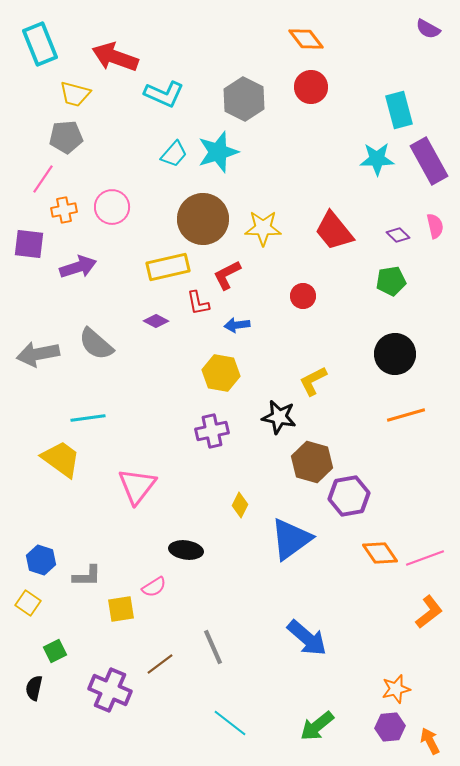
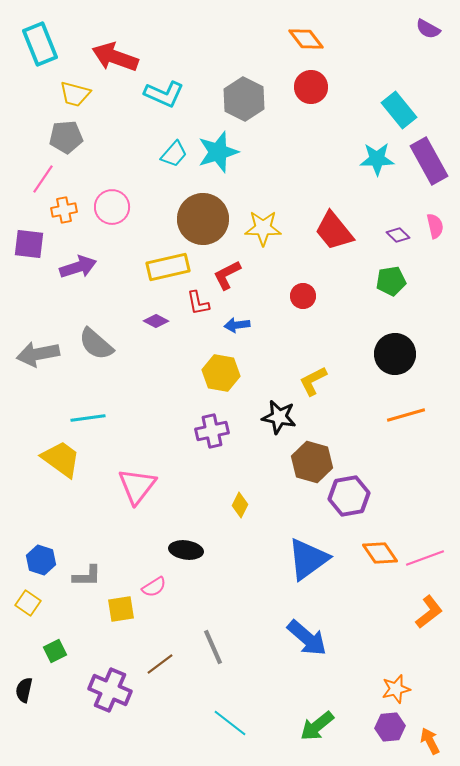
cyan rectangle at (399, 110): rotated 24 degrees counterclockwise
blue triangle at (291, 539): moved 17 px right, 20 px down
black semicircle at (34, 688): moved 10 px left, 2 px down
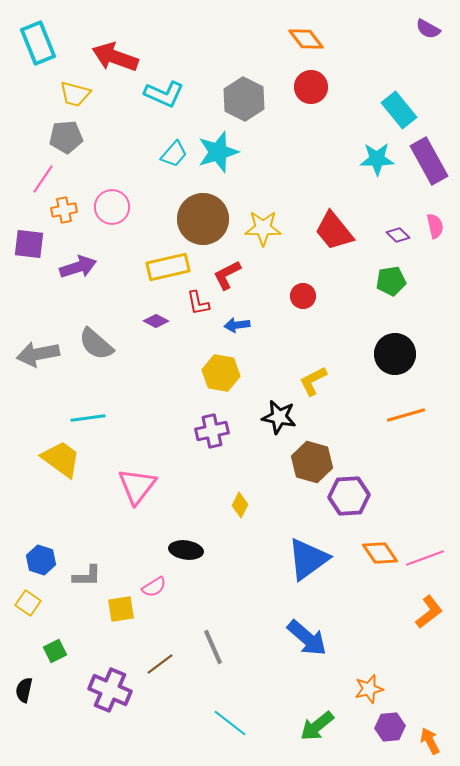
cyan rectangle at (40, 44): moved 2 px left, 1 px up
purple hexagon at (349, 496): rotated 6 degrees clockwise
orange star at (396, 689): moved 27 px left
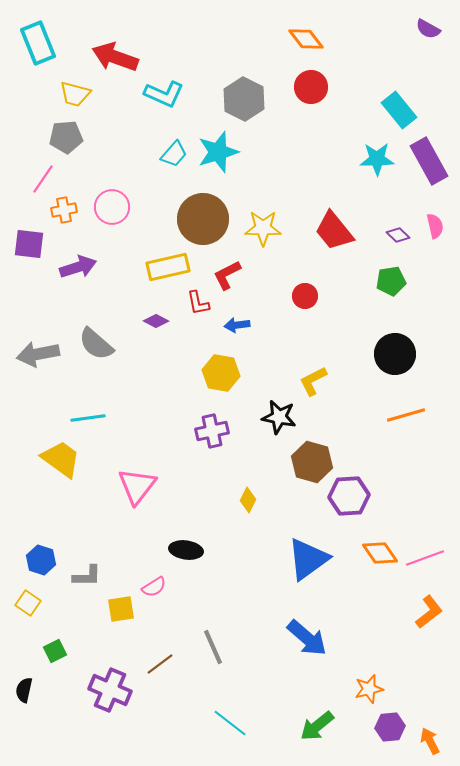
red circle at (303, 296): moved 2 px right
yellow diamond at (240, 505): moved 8 px right, 5 px up
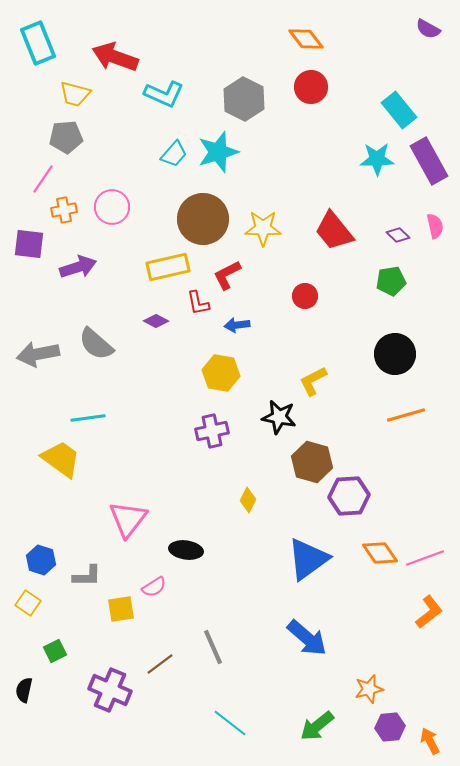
pink triangle at (137, 486): moved 9 px left, 33 px down
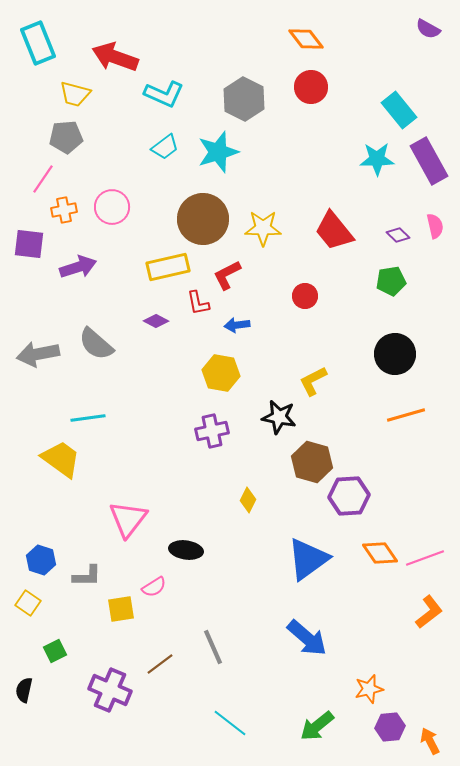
cyan trapezoid at (174, 154): moved 9 px left, 7 px up; rotated 12 degrees clockwise
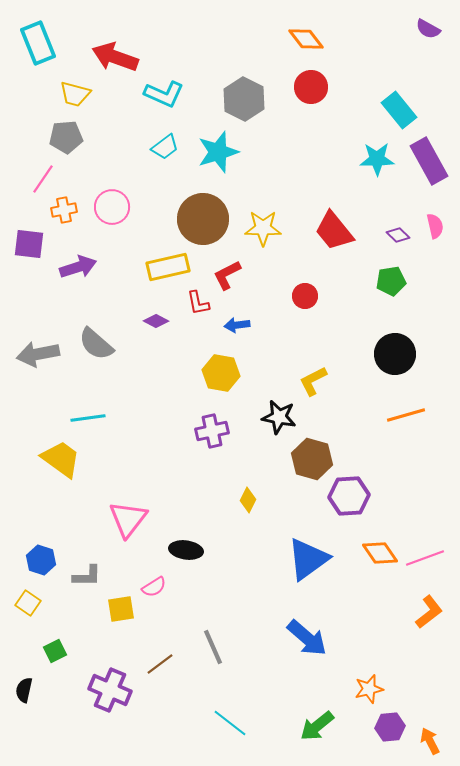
brown hexagon at (312, 462): moved 3 px up
